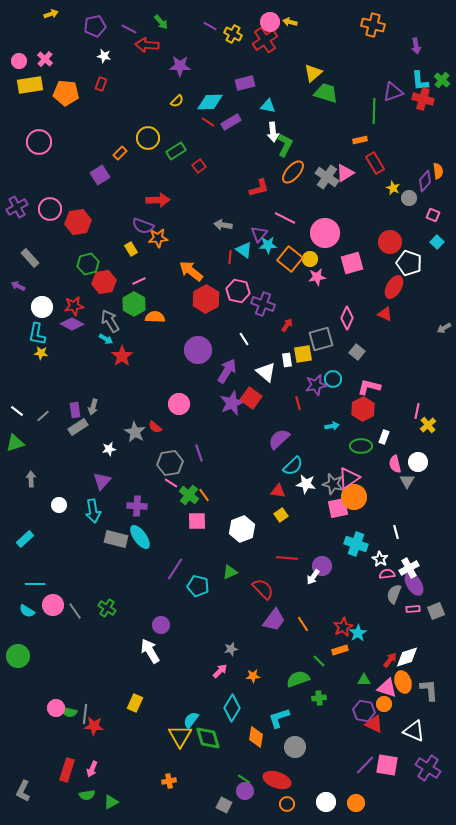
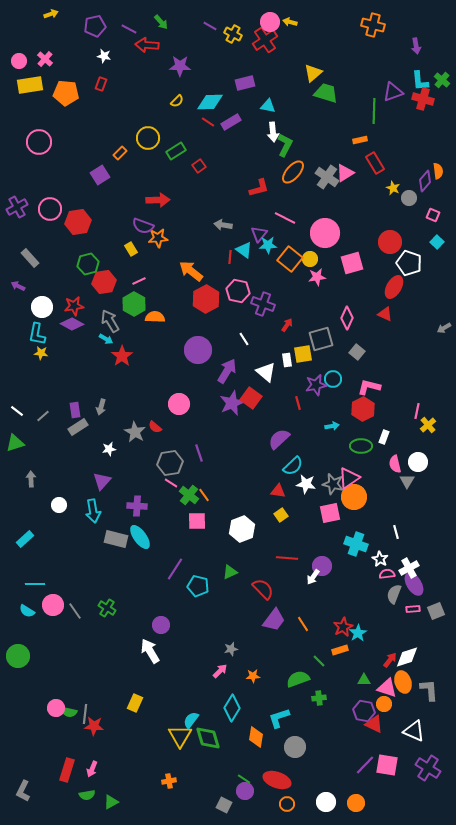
gray arrow at (93, 407): moved 8 px right
pink square at (338, 508): moved 8 px left, 5 px down
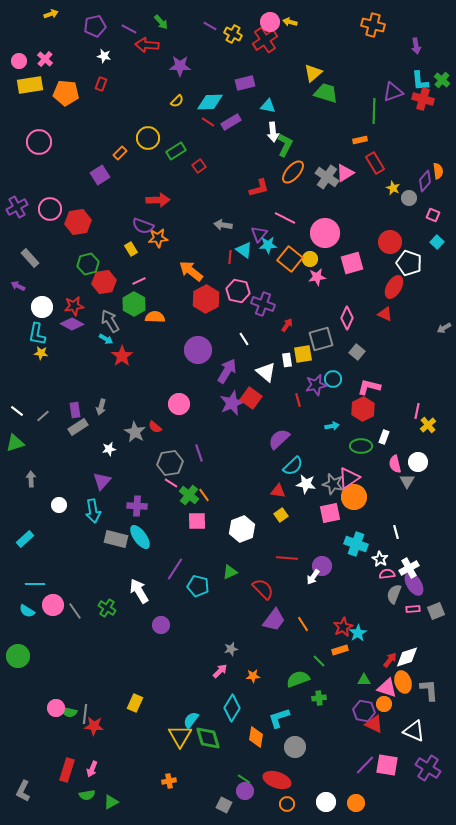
red line at (298, 403): moved 3 px up
white arrow at (150, 651): moved 11 px left, 60 px up
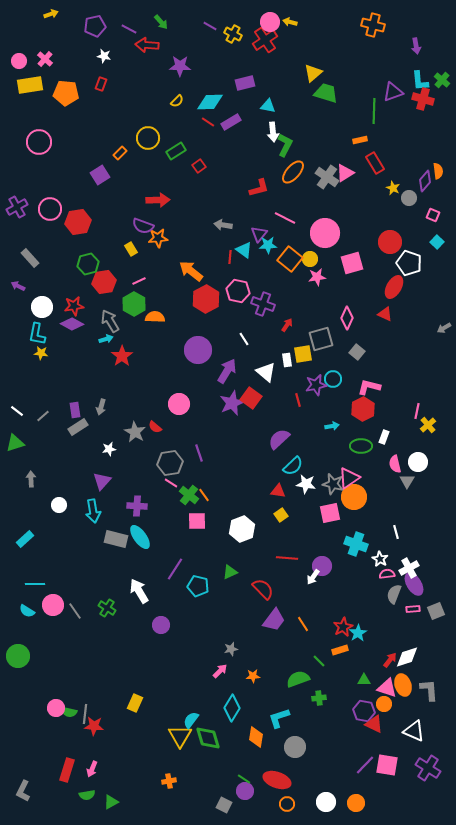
cyan arrow at (106, 339): rotated 48 degrees counterclockwise
orange ellipse at (403, 682): moved 3 px down
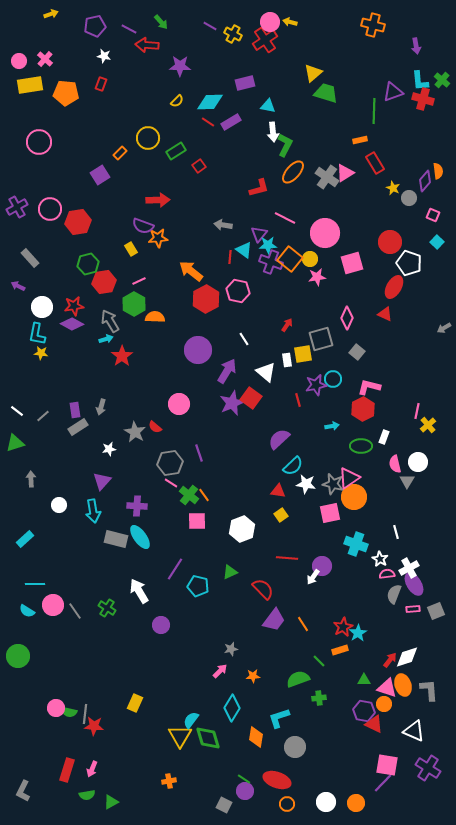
purple cross at (263, 304): moved 8 px right, 42 px up
purple line at (365, 765): moved 18 px right, 18 px down
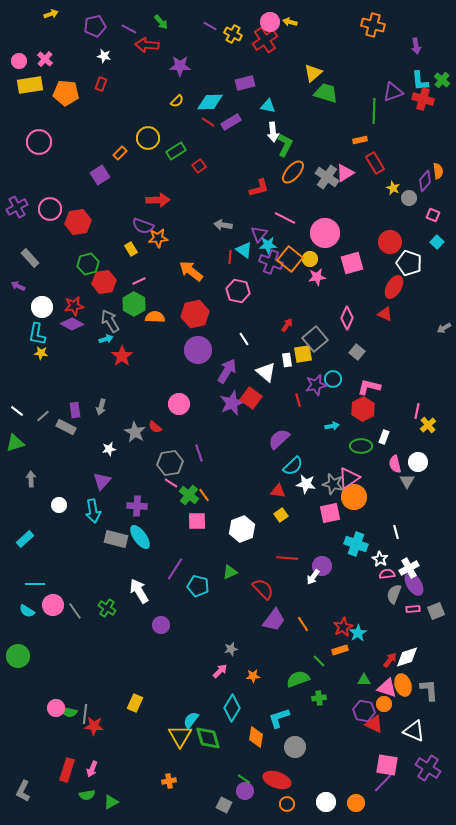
red hexagon at (206, 299): moved 11 px left, 15 px down; rotated 16 degrees clockwise
gray square at (321, 339): moved 6 px left; rotated 25 degrees counterclockwise
gray rectangle at (78, 427): moved 12 px left; rotated 60 degrees clockwise
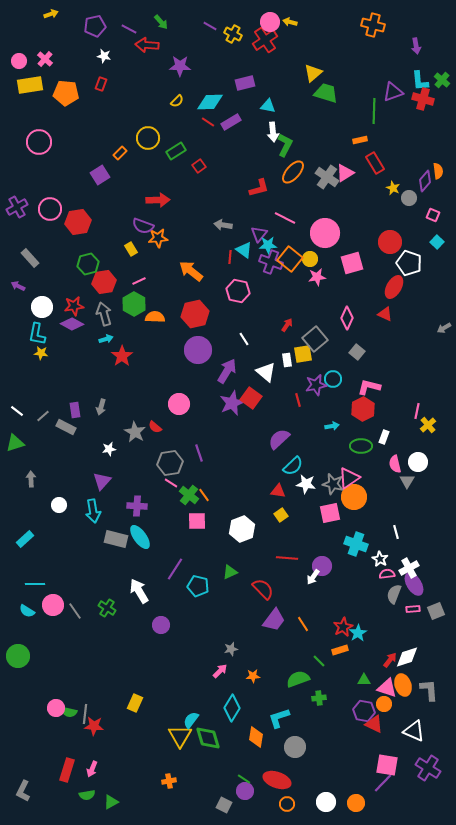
gray arrow at (110, 321): moved 6 px left, 7 px up; rotated 15 degrees clockwise
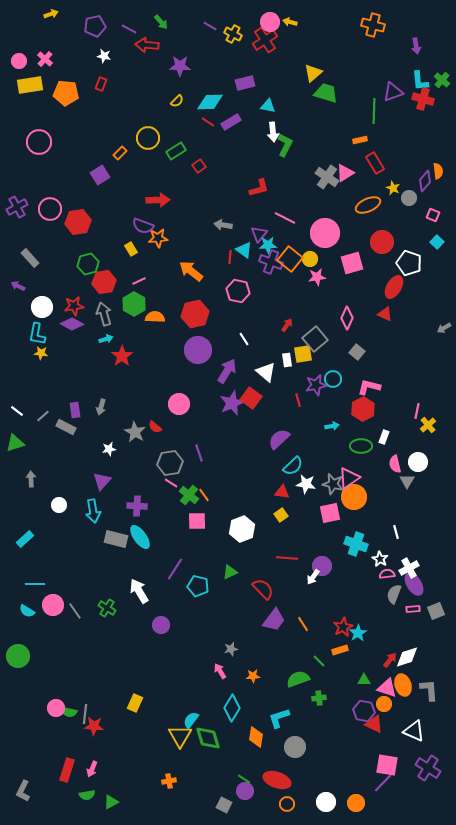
orange ellipse at (293, 172): moved 75 px right, 33 px down; rotated 25 degrees clockwise
red circle at (390, 242): moved 8 px left
red triangle at (278, 491): moved 4 px right, 1 px down
pink arrow at (220, 671): rotated 77 degrees counterclockwise
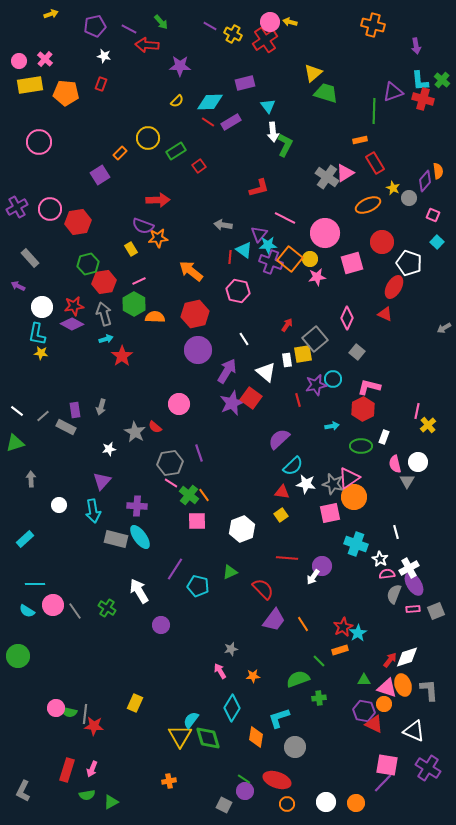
cyan triangle at (268, 106): rotated 42 degrees clockwise
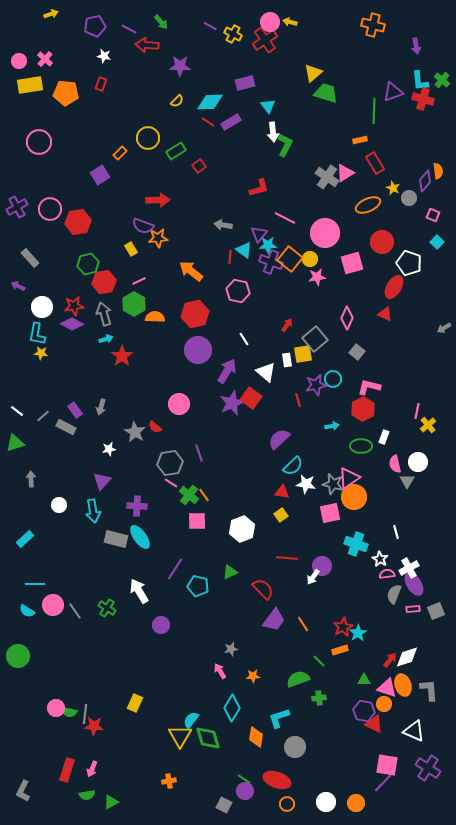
purple rectangle at (75, 410): rotated 28 degrees counterclockwise
